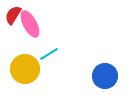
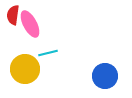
red semicircle: rotated 24 degrees counterclockwise
cyan line: moved 1 px left, 1 px up; rotated 18 degrees clockwise
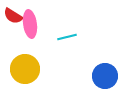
red semicircle: moved 1 px down; rotated 66 degrees counterclockwise
pink ellipse: rotated 20 degrees clockwise
cyan line: moved 19 px right, 16 px up
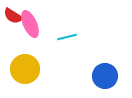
pink ellipse: rotated 16 degrees counterclockwise
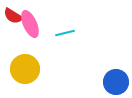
cyan line: moved 2 px left, 4 px up
blue circle: moved 11 px right, 6 px down
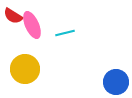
pink ellipse: moved 2 px right, 1 px down
